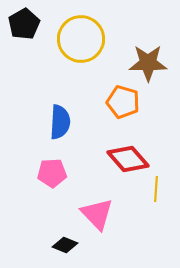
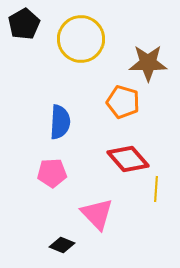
black diamond: moved 3 px left
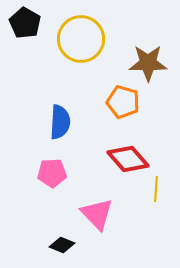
black pentagon: moved 1 px right, 1 px up; rotated 12 degrees counterclockwise
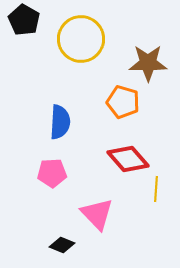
black pentagon: moved 1 px left, 3 px up
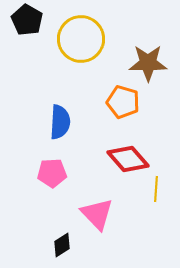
black pentagon: moved 3 px right
black diamond: rotated 55 degrees counterclockwise
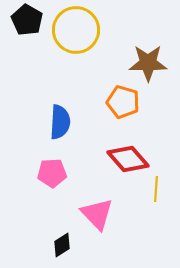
yellow circle: moved 5 px left, 9 px up
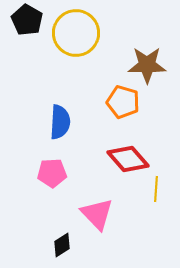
yellow circle: moved 3 px down
brown star: moved 1 px left, 2 px down
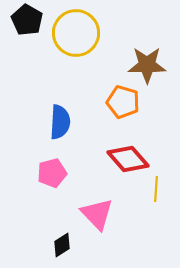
pink pentagon: rotated 12 degrees counterclockwise
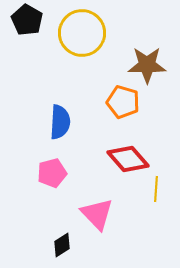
yellow circle: moved 6 px right
